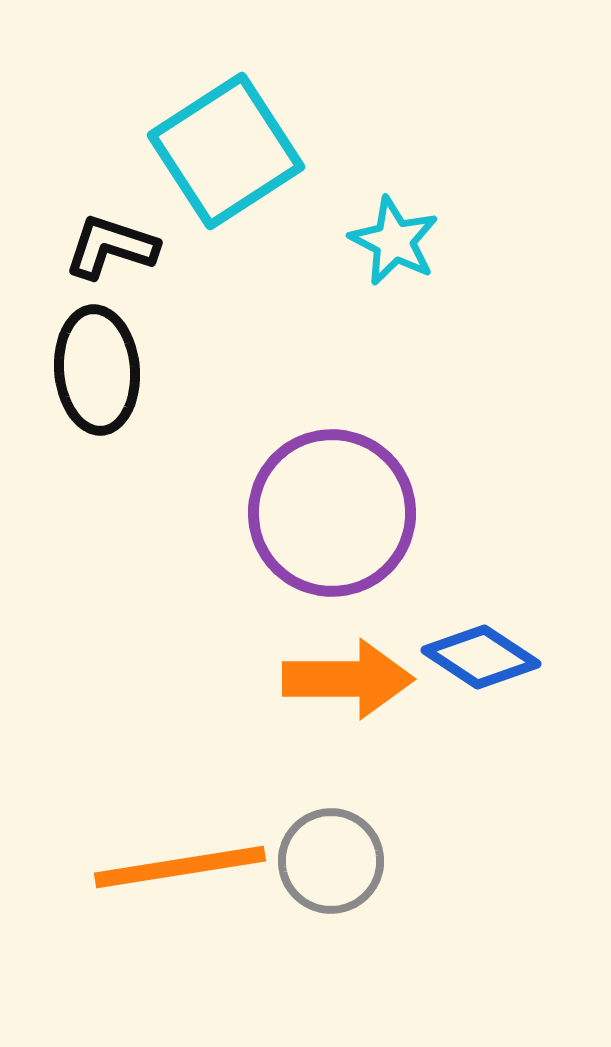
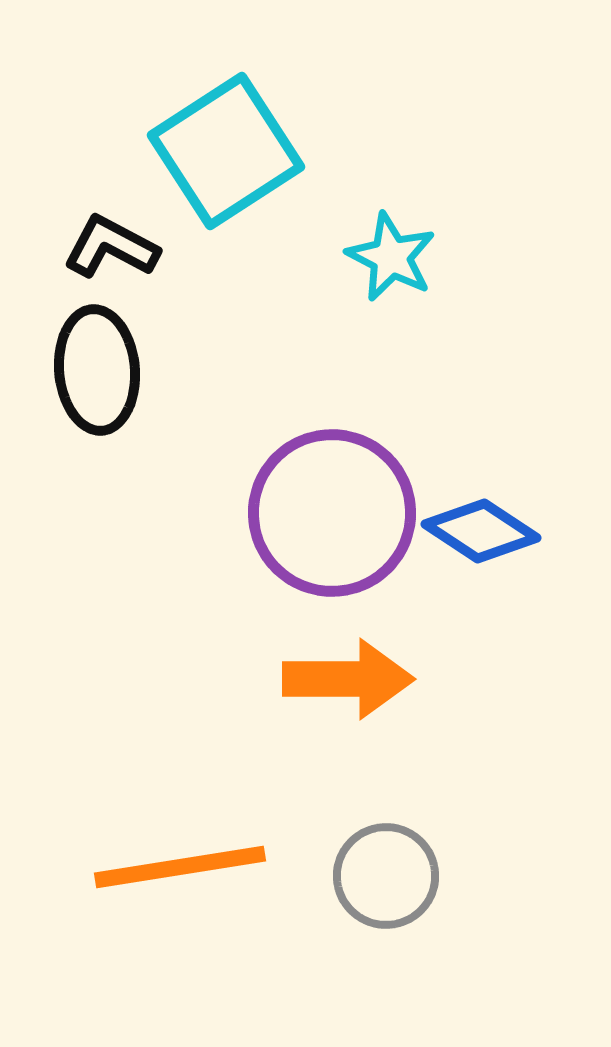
cyan star: moved 3 px left, 16 px down
black L-shape: rotated 10 degrees clockwise
blue diamond: moved 126 px up
gray circle: moved 55 px right, 15 px down
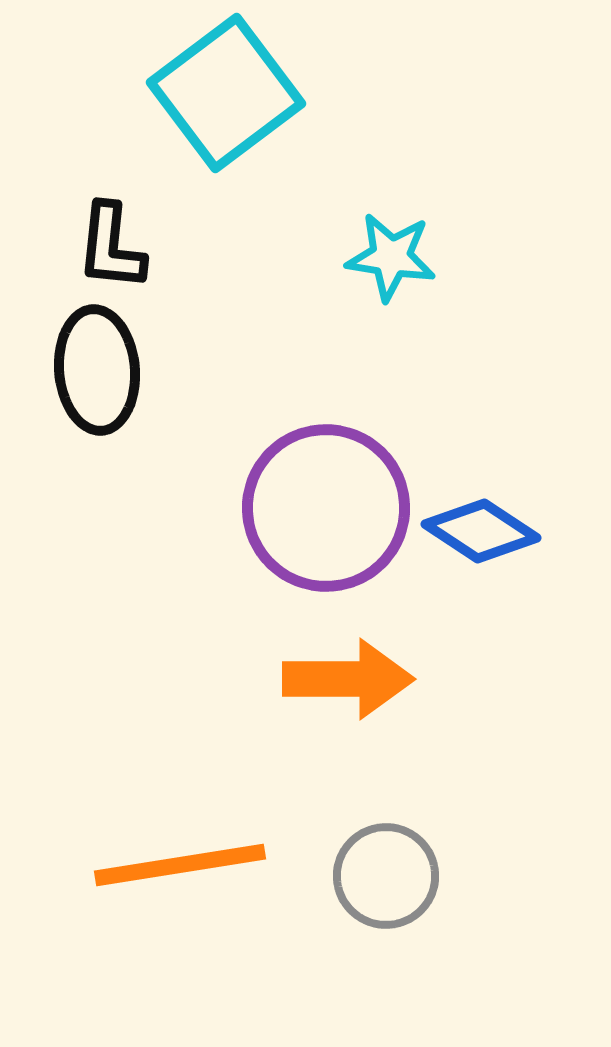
cyan square: moved 58 px up; rotated 4 degrees counterclockwise
black L-shape: rotated 112 degrees counterclockwise
cyan star: rotated 18 degrees counterclockwise
purple circle: moved 6 px left, 5 px up
orange line: moved 2 px up
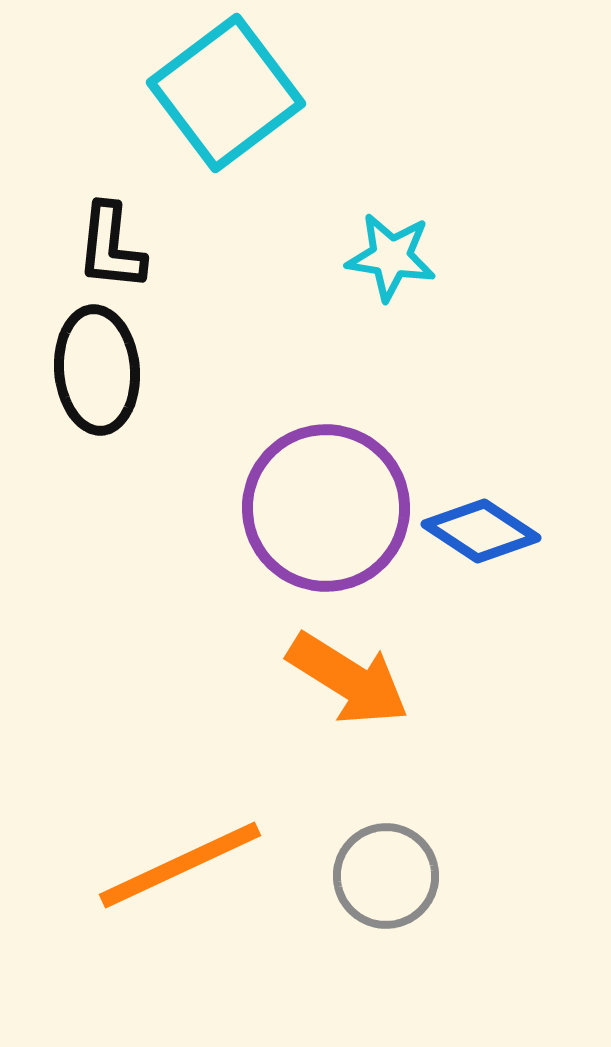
orange arrow: rotated 32 degrees clockwise
orange line: rotated 16 degrees counterclockwise
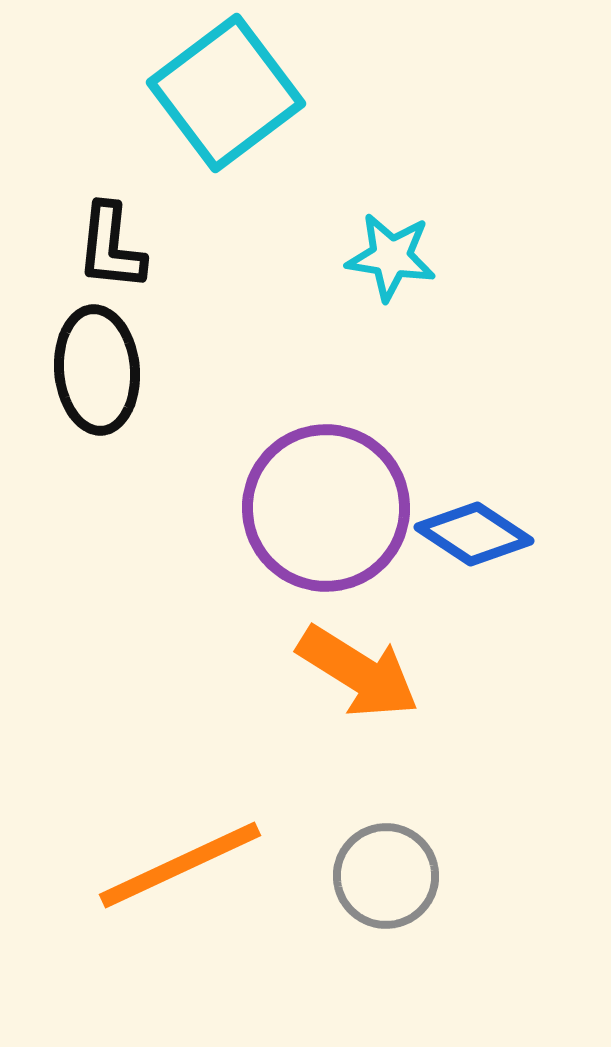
blue diamond: moved 7 px left, 3 px down
orange arrow: moved 10 px right, 7 px up
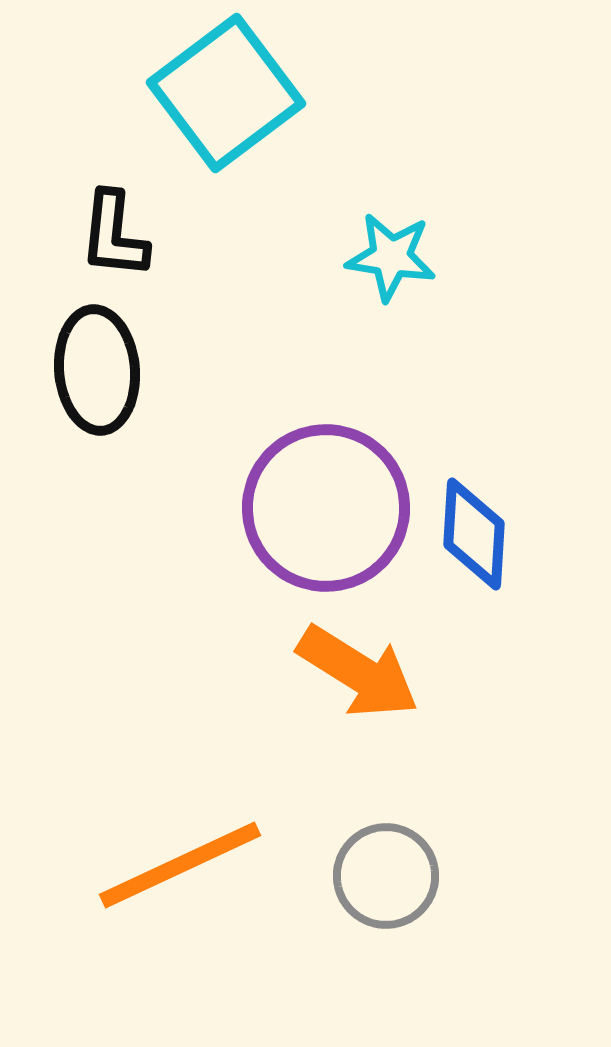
black L-shape: moved 3 px right, 12 px up
blue diamond: rotated 60 degrees clockwise
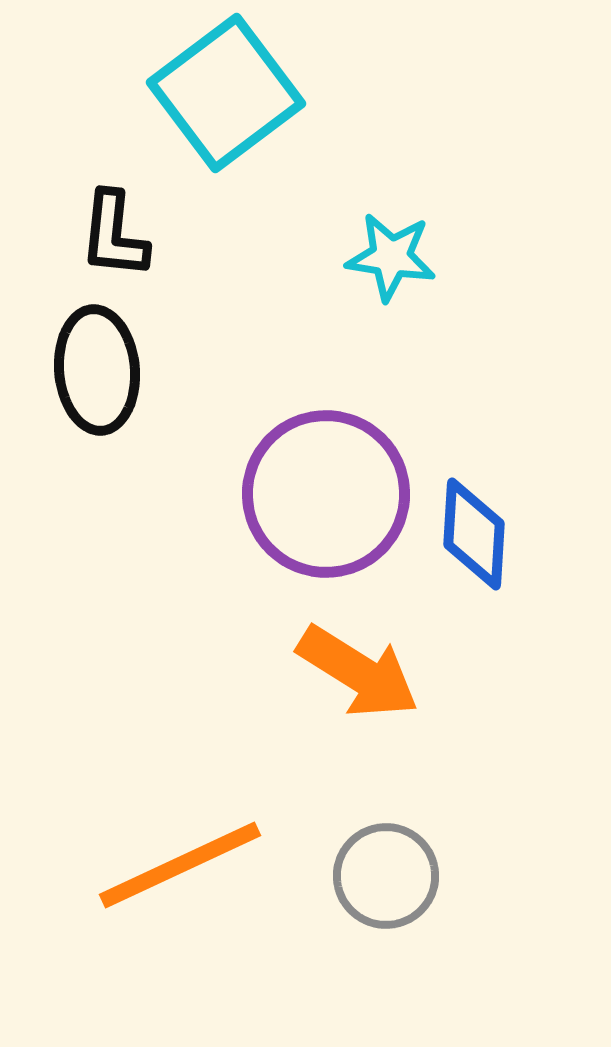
purple circle: moved 14 px up
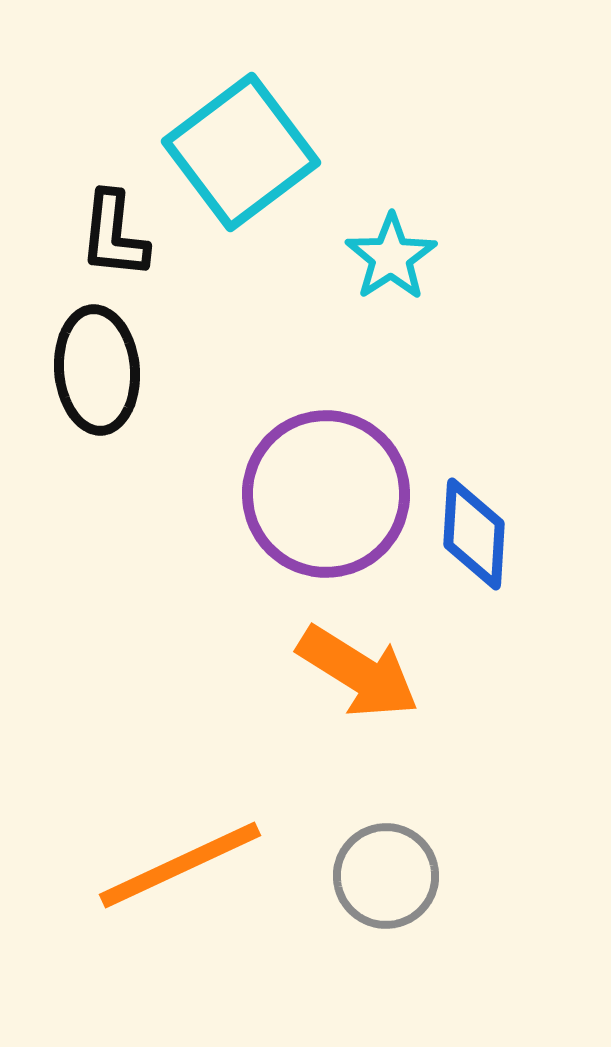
cyan square: moved 15 px right, 59 px down
cyan star: rotated 30 degrees clockwise
